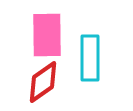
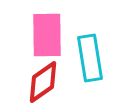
cyan rectangle: rotated 9 degrees counterclockwise
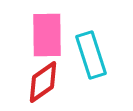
cyan rectangle: moved 1 px right, 3 px up; rotated 9 degrees counterclockwise
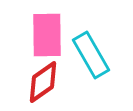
cyan rectangle: rotated 12 degrees counterclockwise
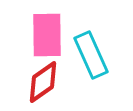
cyan rectangle: rotated 6 degrees clockwise
